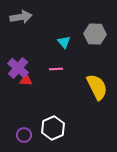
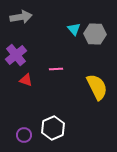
cyan triangle: moved 10 px right, 13 px up
purple cross: moved 2 px left, 13 px up; rotated 10 degrees clockwise
red triangle: rotated 16 degrees clockwise
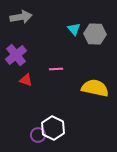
yellow semicircle: moved 2 px left, 1 px down; rotated 52 degrees counterclockwise
white hexagon: rotated 10 degrees counterclockwise
purple circle: moved 14 px right
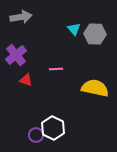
purple circle: moved 2 px left
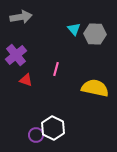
pink line: rotated 72 degrees counterclockwise
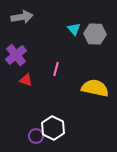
gray arrow: moved 1 px right
purple circle: moved 1 px down
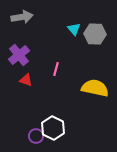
purple cross: moved 3 px right
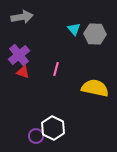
red triangle: moved 3 px left, 8 px up
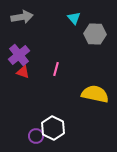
cyan triangle: moved 11 px up
yellow semicircle: moved 6 px down
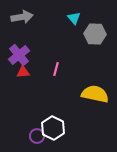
red triangle: rotated 24 degrees counterclockwise
purple circle: moved 1 px right
